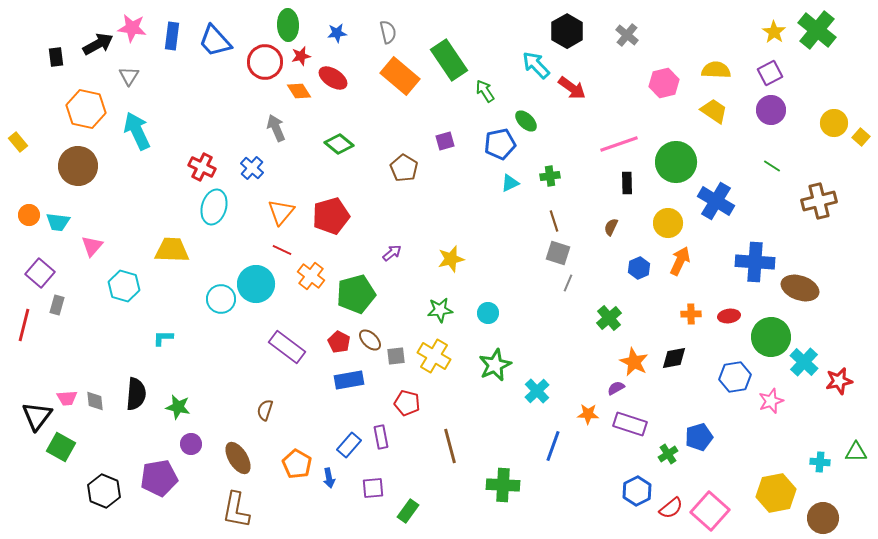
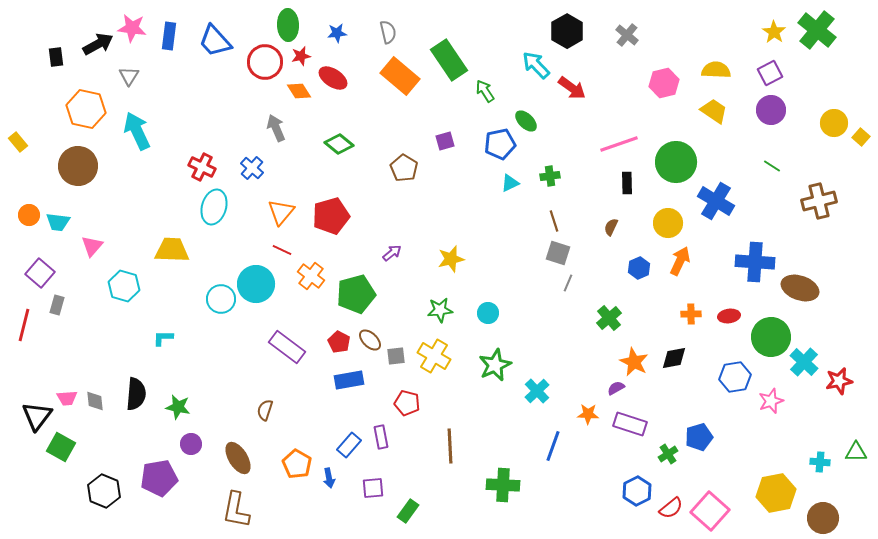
blue rectangle at (172, 36): moved 3 px left
brown line at (450, 446): rotated 12 degrees clockwise
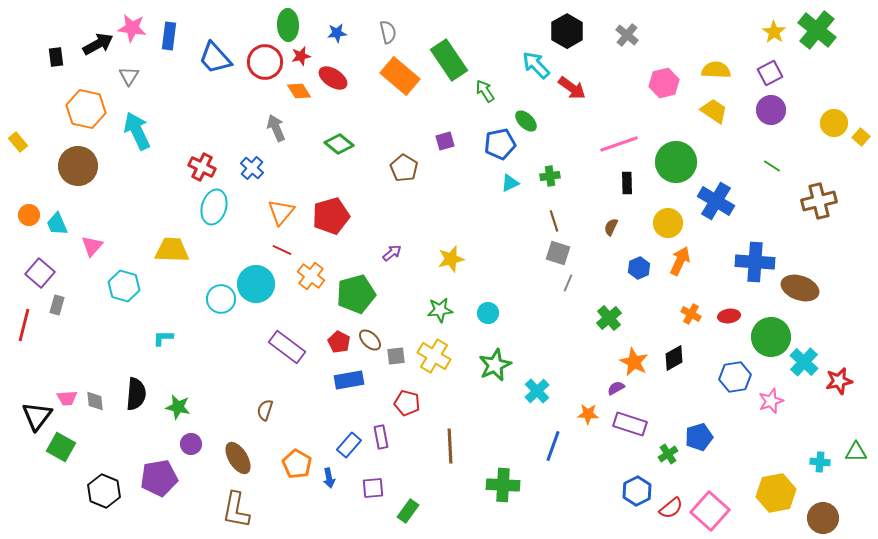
blue trapezoid at (215, 41): moved 17 px down
cyan trapezoid at (58, 222): moved 1 px left, 2 px down; rotated 60 degrees clockwise
orange cross at (691, 314): rotated 30 degrees clockwise
black diamond at (674, 358): rotated 20 degrees counterclockwise
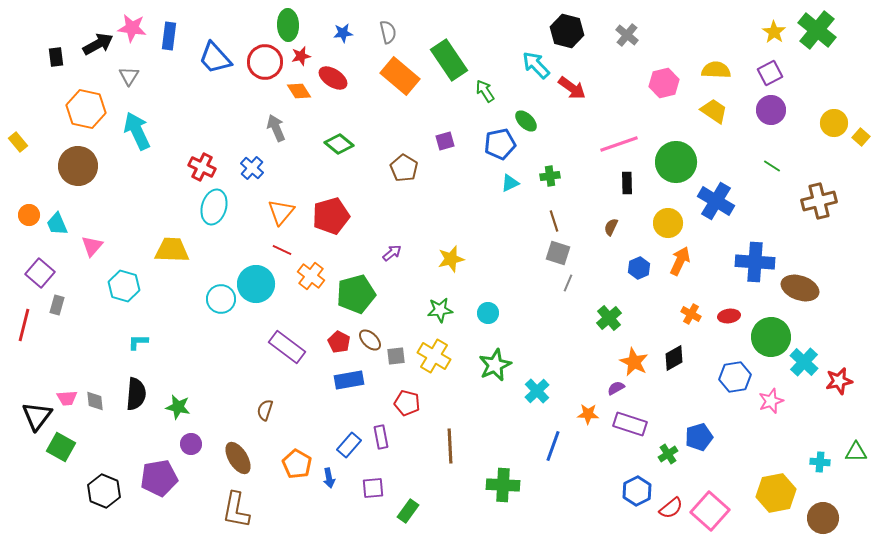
black hexagon at (567, 31): rotated 16 degrees counterclockwise
blue star at (337, 33): moved 6 px right
cyan L-shape at (163, 338): moved 25 px left, 4 px down
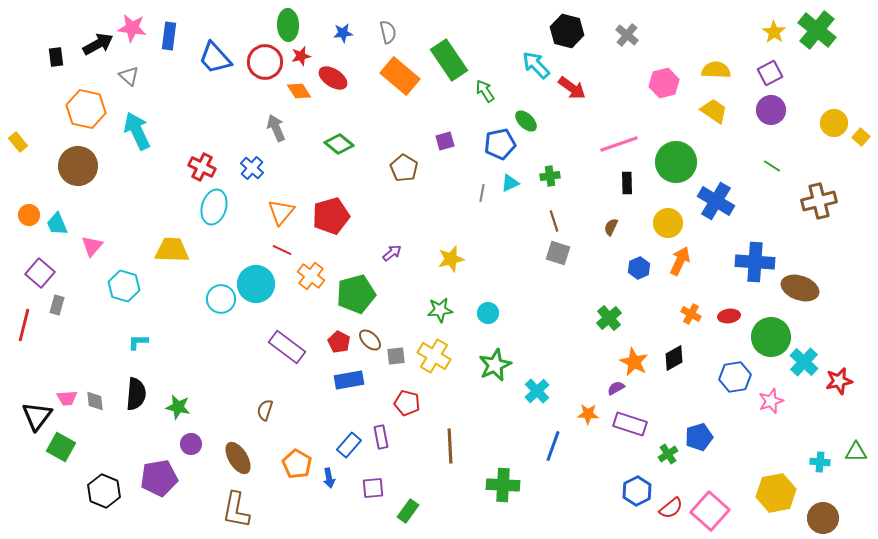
gray triangle at (129, 76): rotated 20 degrees counterclockwise
gray line at (568, 283): moved 86 px left, 90 px up; rotated 12 degrees counterclockwise
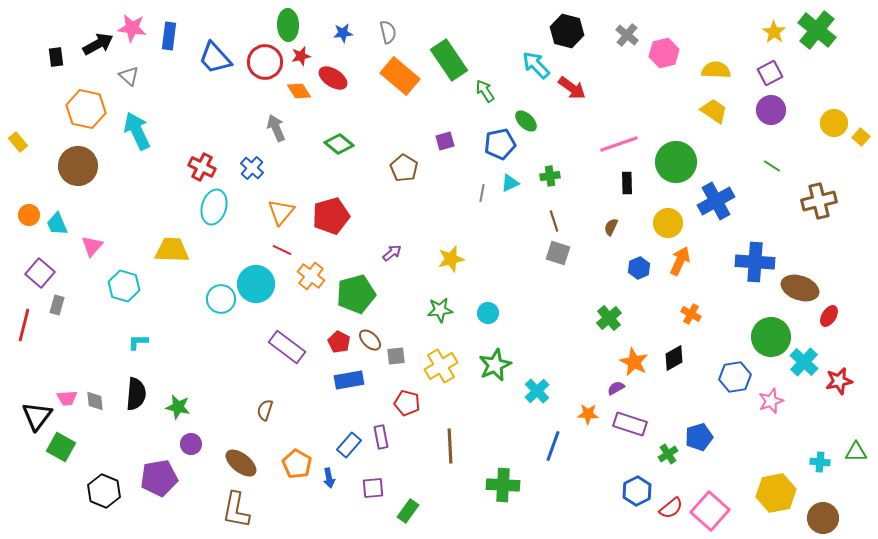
pink hexagon at (664, 83): moved 30 px up
blue cross at (716, 201): rotated 30 degrees clockwise
red ellipse at (729, 316): moved 100 px right; rotated 50 degrees counterclockwise
yellow cross at (434, 356): moved 7 px right, 10 px down; rotated 28 degrees clockwise
brown ellipse at (238, 458): moved 3 px right, 5 px down; rotated 20 degrees counterclockwise
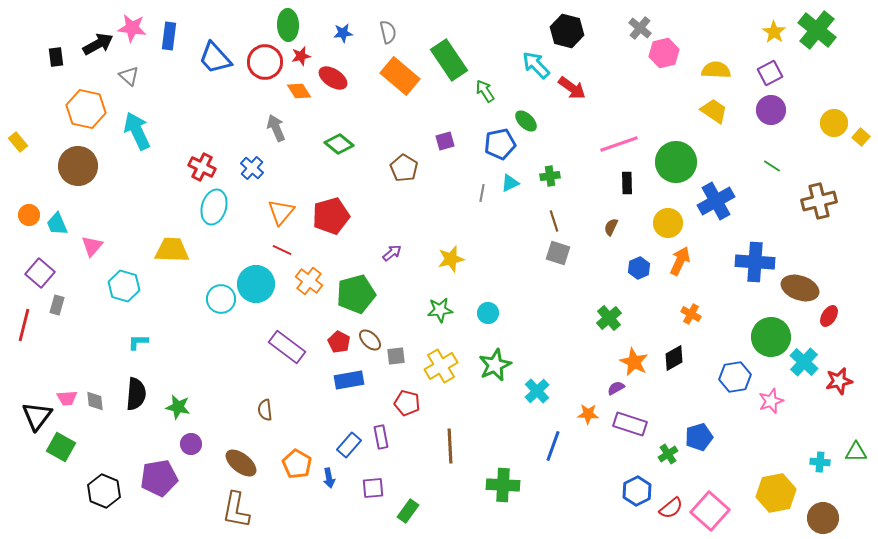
gray cross at (627, 35): moved 13 px right, 7 px up
orange cross at (311, 276): moved 2 px left, 5 px down
brown semicircle at (265, 410): rotated 25 degrees counterclockwise
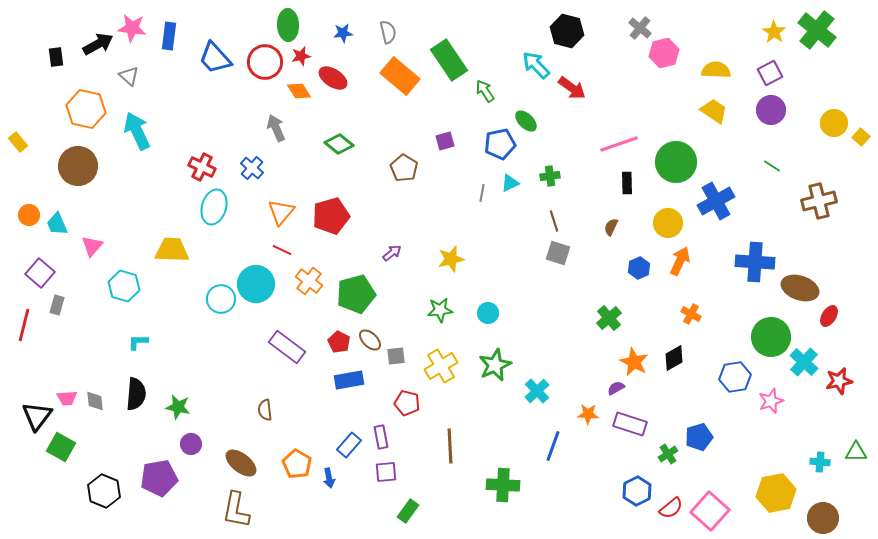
purple square at (373, 488): moved 13 px right, 16 px up
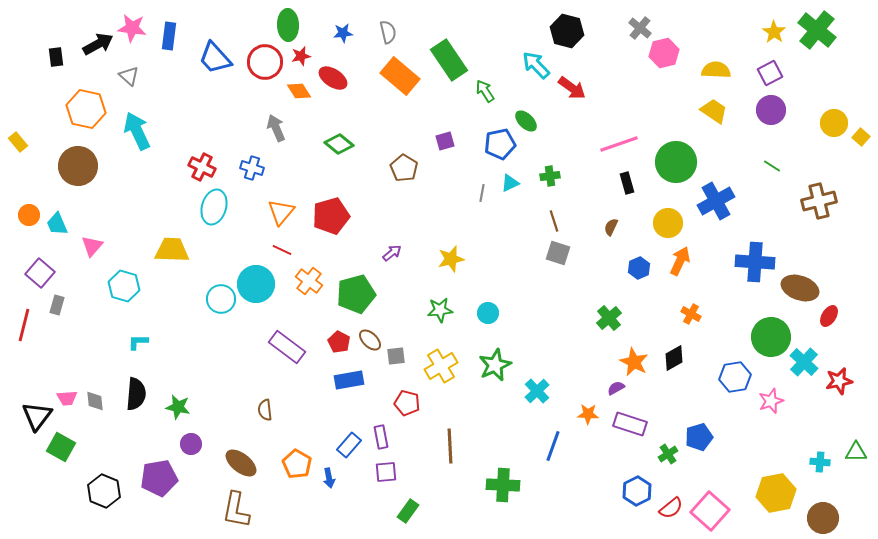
blue cross at (252, 168): rotated 25 degrees counterclockwise
black rectangle at (627, 183): rotated 15 degrees counterclockwise
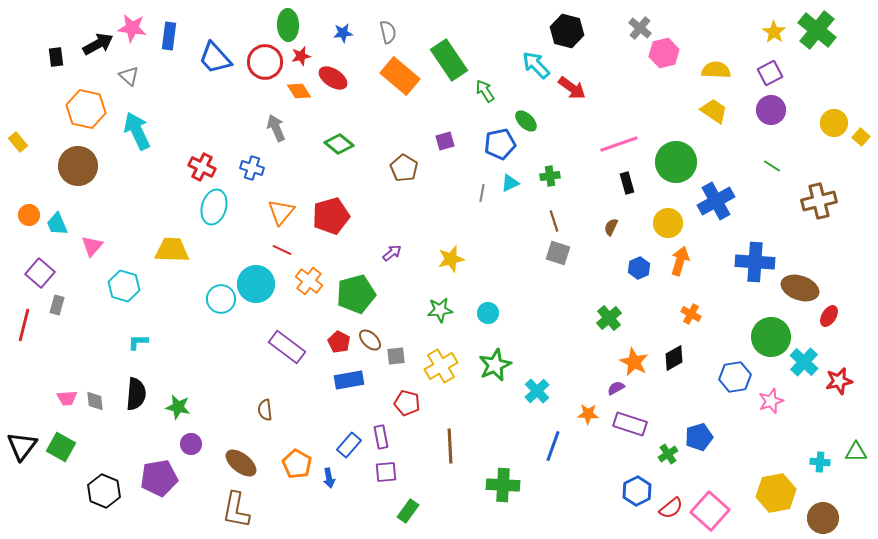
orange arrow at (680, 261): rotated 8 degrees counterclockwise
black triangle at (37, 416): moved 15 px left, 30 px down
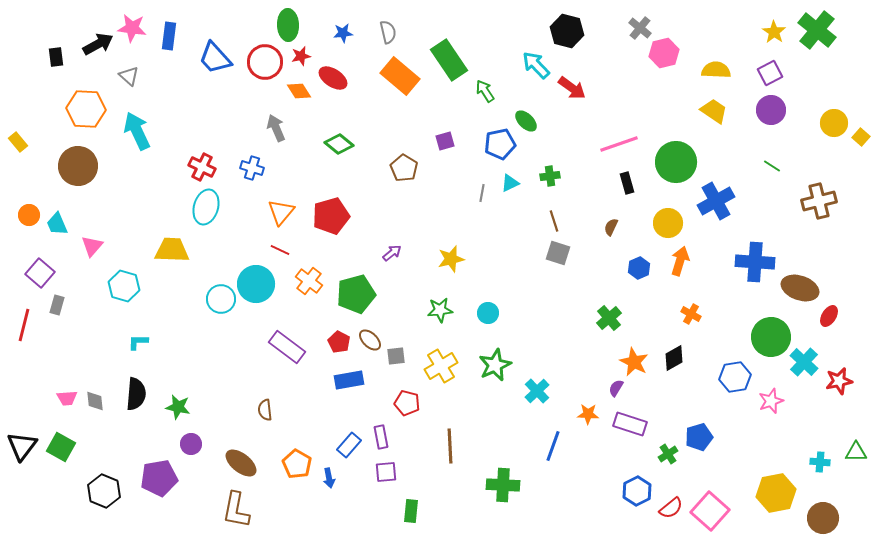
orange hexagon at (86, 109): rotated 9 degrees counterclockwise
cyan ellipse at (214, 207): moved 8 px left
red line at (282, 250): moved 2 px left
purple semicircle at (616, 388): rotated 30 degrees counterclockwise
green rectangle at (408, 511): moved 3 px right; rotated 30 degrees counterclockwise
